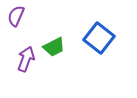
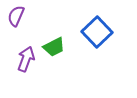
blue square: moved 2 px left, 6 px up; rotated 8 degrees clockwise
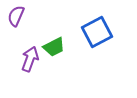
blue square: rotated 16 degrees clockwise
purple arrow: moved 4 px right
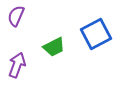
blue square: moved 1 px left, 2 px down
purple arrow: moved 13 px left, 6 px down
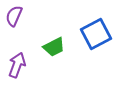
purple semicircle: moved 2 px left
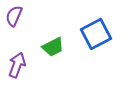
green trapezoid: moved 1 px left
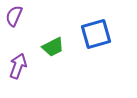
blue square: rotated 12 degrees clockwise
purple arrow: moved 1 px right, 1 px down
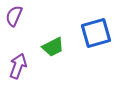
blue square: moved 1 px up
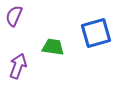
green trapezoid: rotated 145 degrees counterclockwise
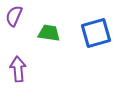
green trapezoid: moved 4 px left, 14 px up
purple arrow: moved 3 px down; rotated 25 degrees counterclockwise
